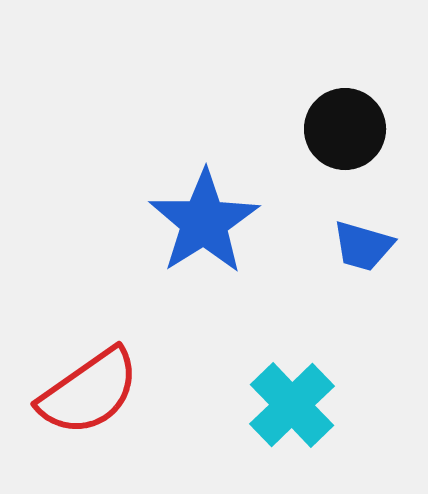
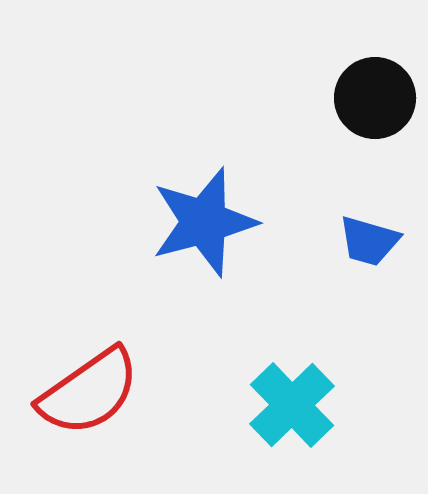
black circle: moved 30 px right, 31 px up
blue star: rotated 17 degrees clockwise
blue trapezoid: moved 6 px right, 5 px up
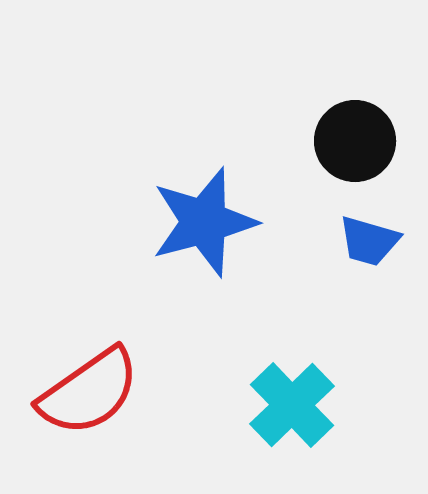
black circle: moved 20 px left, 43 px down
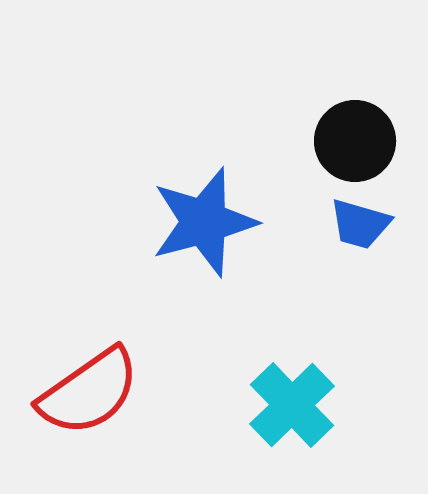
blue trapezoid: moved 9 px left, 17 px up
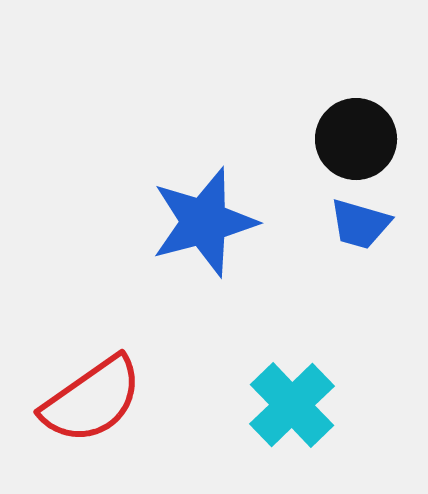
black circle: moved 1 px right, 2 px up
red semicircle: moved 3 px right, 8 px down
